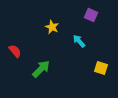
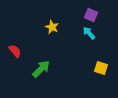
cyan arrow: moved 10 px right, 8 px up
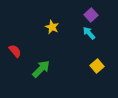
purple square: rotated 24 degrees clockwise
yellow square: moved 4 px left, 2 px up; rotated 32 degrees clockwise
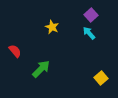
yellow square: moved 4 px right, 12 px down
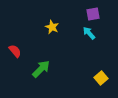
purple square: moved 2 px right, 1 px up; rotated 32 degrees clockwise
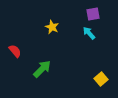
green arrow: moved 1 px right
yellow square: moved 1 px down
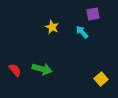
cyan arrow: moved 7 px left, 1 px up
red semicircle: moved 19 px down
green arrow: rotated 60 degrees clockwise
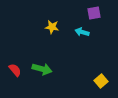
purple square: moved 1 px right, 1 px up
yellow star: rotated 16 degrees counterclockwise
cyan arrow: rotated 32 degrees counterclockwise
yellow square: moved 2 px down
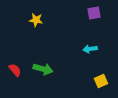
yellow star: moved 16 px left, 7 px up
cyan arrow: moved 8 px right, 17 px down; rotated 24 degrees counterclockwise
green arrow: moved 1 px right
yellow square: rotated 16 degrees clockwise
